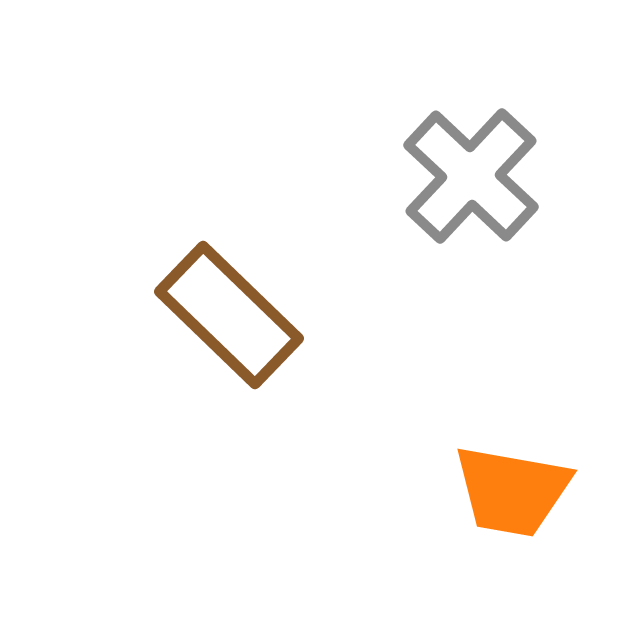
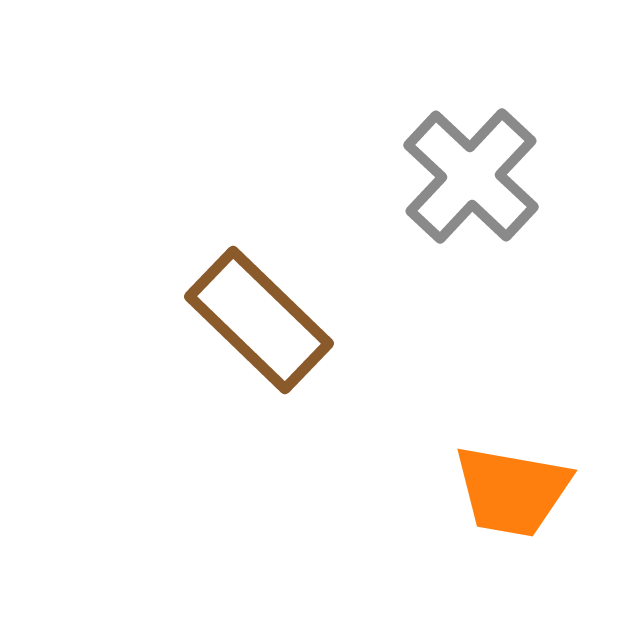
brown rectangle: moved 30 px right, 5 px down
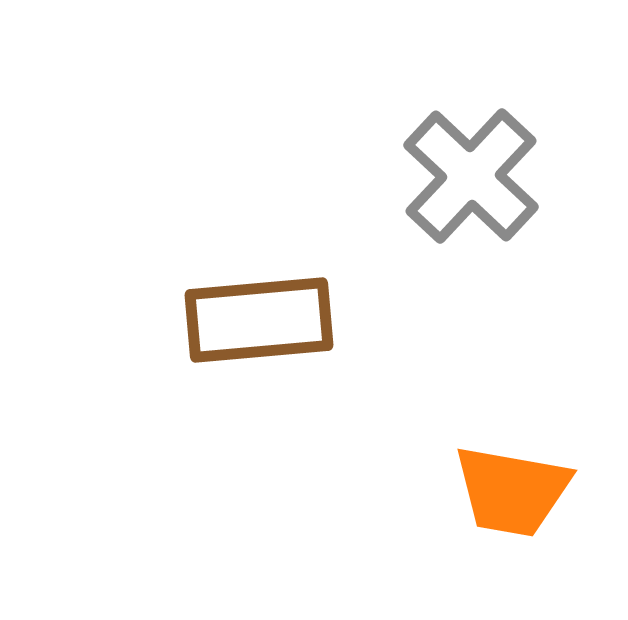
brown rectangle: rotated 49 degrees counterclockwise
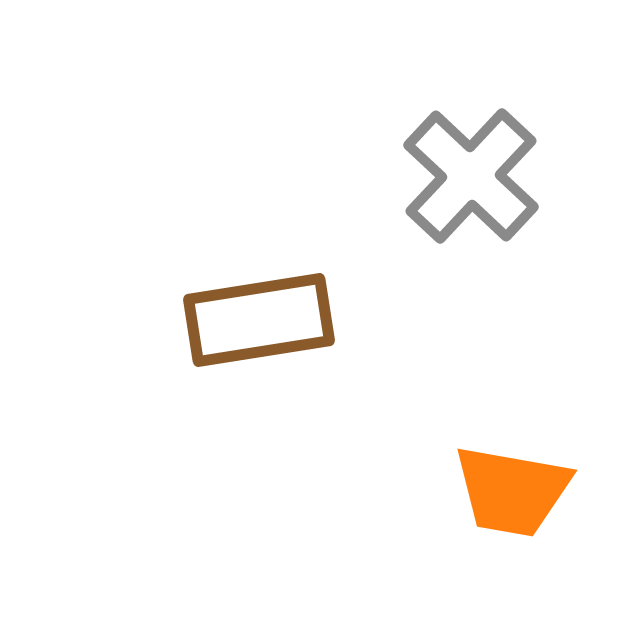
brown rectangle: rotated 4 degrees counterclockwise
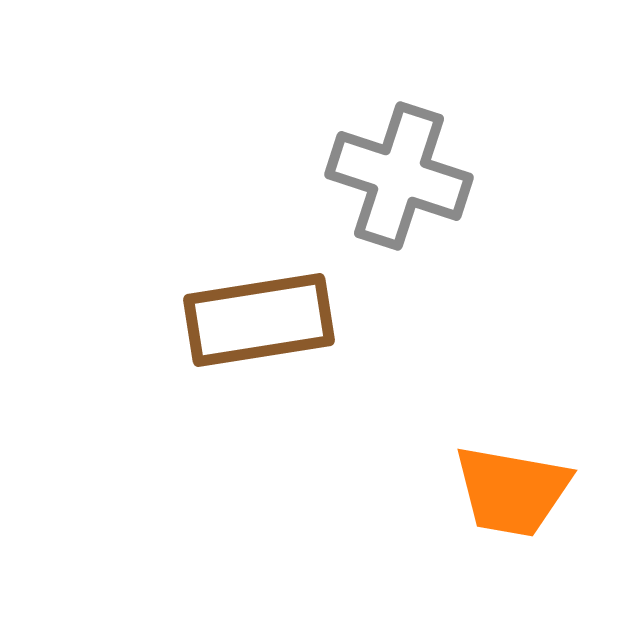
gray cross: moved 72 px left; rotated 25 degrees counterclockwise
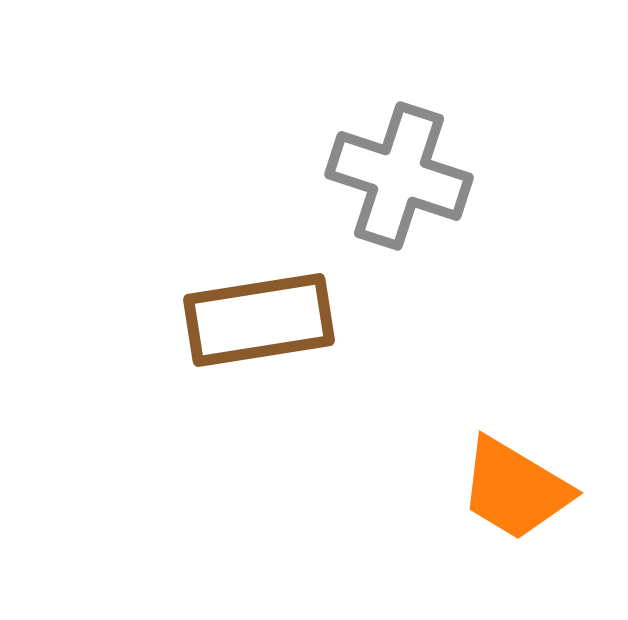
orange trapezoid: moved 3 px right, 2 px up; rotated 21 degrees clockwise
